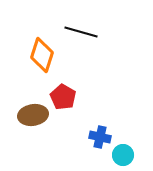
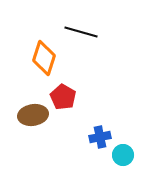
orange diamond: moved 2 px right, 3 px down
blue cross: rotated 25 degrees counterclockwise
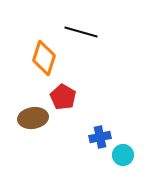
brown ellipse: moved 3 px down
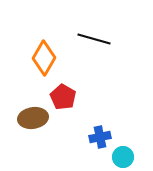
black line: moved 13 px right, 7 px down
orange diamond: rotated 12 degrees clockwise
cyan circle: moved 2 px down
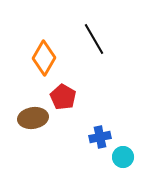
black line: rotated 44 degrees clockwise
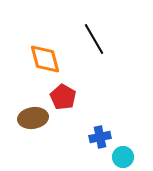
orange diamond: moved 1 px right, 1 px down; rotated 44 degrees counterclockwise
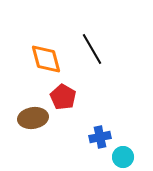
black line: moved 2 px left, 10 px down
orange diamond: moved 1 px right
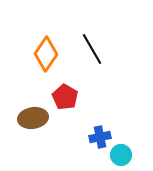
orange diamond: moved 5 px up; rotated 48 degrees clockwise
red pentagon: moved 2 px right
cyan circle: moved 2 px left, 2 px up
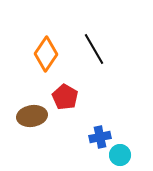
black line: moved 2 px right
brown ellipse: moved 1 px left, 2 px up
cyan circle: moved 1 px left
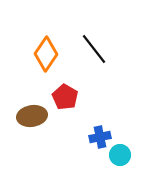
black line: rotated 8 degrees counterclockwise
